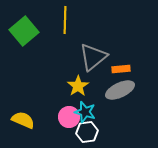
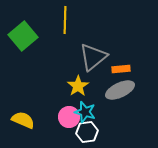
green square: moved 1 px left, 5 px down
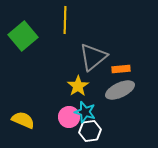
white hexagon: moved 3 px right, 1 px up
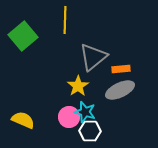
white hexagon: rotated 10 degrees clockwise
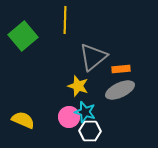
yellow star: rotated 20 degrees counterclockwise
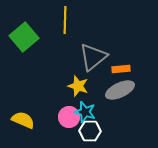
green square: moved 1 px right, 1 px down
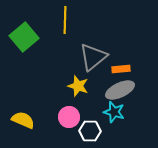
cyan star: moved 29 px right
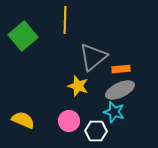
green square: moved 1 px left, 1 px up
pink circle: moved 4 px down
white hexagon: moved 6 px right
